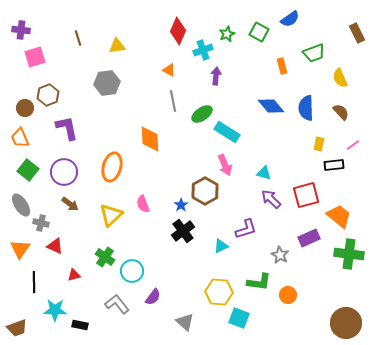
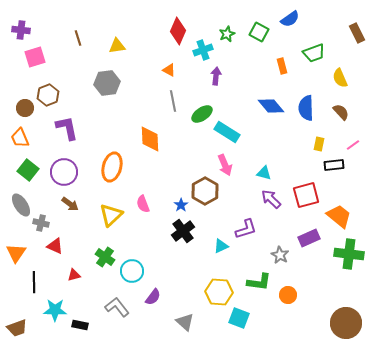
orange triangle at (20, 249): moved 4 px left, 4 px down
gray L-shape at (117, 304): moved 3 px down
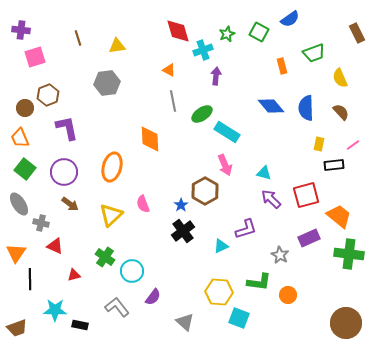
red diamond at (178, 31): rotated 40 degrees counterclockwise
green square at (28, 170): moved 3 px left, 1 px up
gray ellipse at (21, 205): moved 2 px left, 1 px up
black line at (34, 282): moved 4 px left, 3 px up
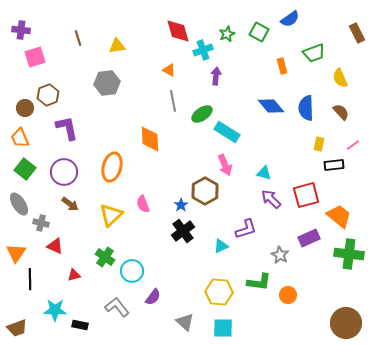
cyan square at (239, 318): moved 16 px left, 10 px down; rotated 20 degrees counterclockwise
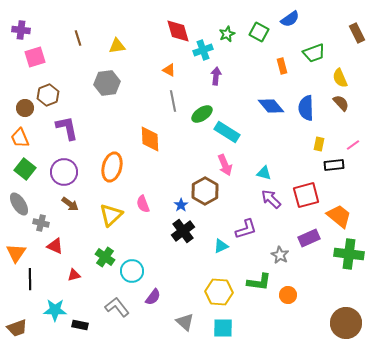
brown semicircle at (341, 112): moved 9 px up
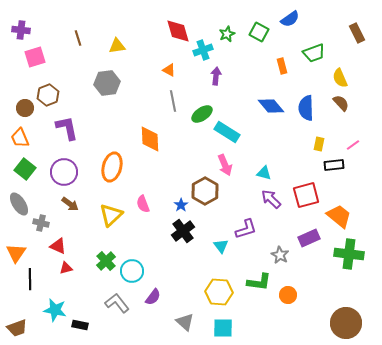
red triangle at (55, 246): moved 3 px right
cyan triangle at (221, 246): rotated 42 degrees counterclockwise
green cross at (105, 257): moved 1 px right, 4 px down; rotated 12 degrees clockwise
red triangle at (74, 275): moved 8 px left, 7 px up
gray L-shape at (117, 307): moved 4 px up
cyan star at (55, 310): rotated 10 degrees clockwise
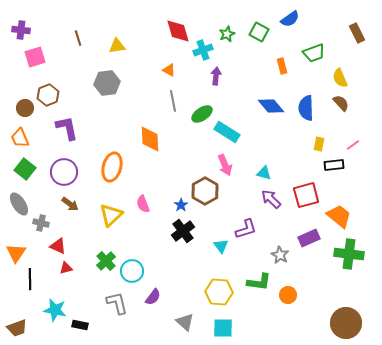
gray L-shape at (117, 303): rotated 25 degrees clockwise
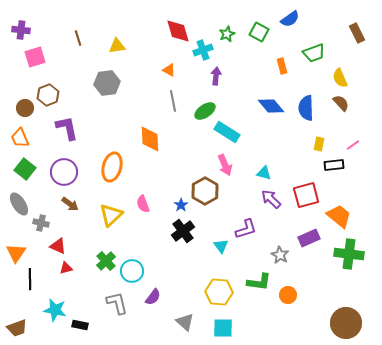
green ellipse at (202, 114): moved 3 px right, 3 px up
